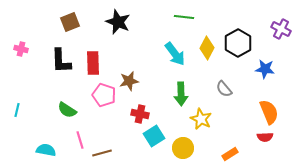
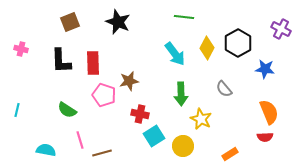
yellow circle: moved 2 px up
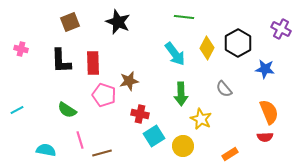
cyan line: rotated 48 degrees clockwise
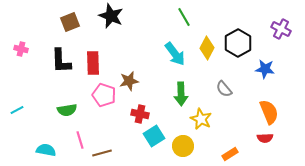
green line: rotated 54 degrees clockwise
black star: moved 7 px left, 6 px up
green semicircle: rotated 42 degrees counterclockwise
red semicircle: moved 1 px down
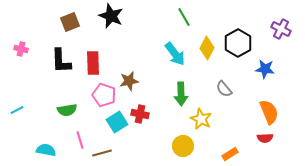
cyan square: moved 37 px left, 14 px up
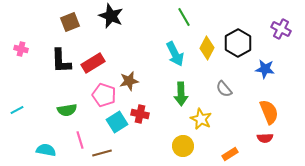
cyan arrow: rotated 10 degrees clockwise
red rectangle: rotated 60 degrees clockwise
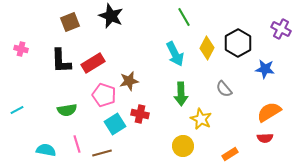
orange semicircle: rotated 100 degrees counterclockwise
cyan square: moved 2 px left, 2 px down
pink line: moved 3 px left, 4 px down
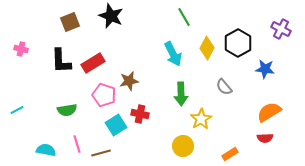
cyan arrow: moved 2 px left
gray semicircle: moved 2 px up
yellow star: rotated 15 degrees clockwise
cyan square: moved 1 px right, 1 px down
brown line: moved 1 px left
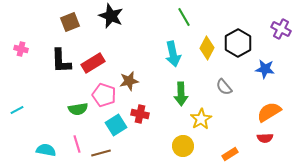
cyan arrow: rotated 15 degrees clockwise
green semicircle: moved 11 px right, 1 px up
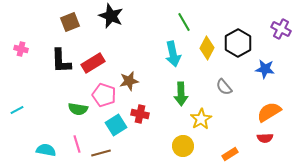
green line: moved 5 px down
green semicircle: rotated 18 degrees clockwise
